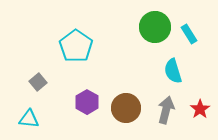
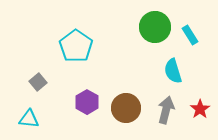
cyan rectangle: moved 1 px right, 1 px down
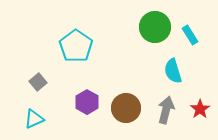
cyan triangle: moved 5 px right; rotated 30 degrees counterclockwise
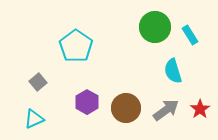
gray arrow: rotated 40 degrees clockwise
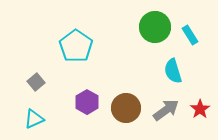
gray square: moved 2 px left
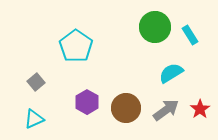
cyan semicircle: moved 2 px left, 2 px down; rotated 75 degrees clockwise
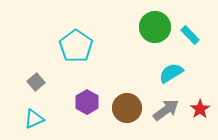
cyan rectangle: rotated 12 degrees counterclockwise
brown circle: moved 1 px right
